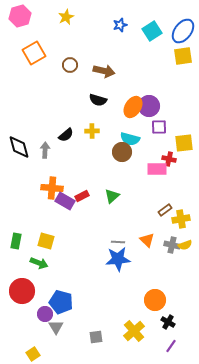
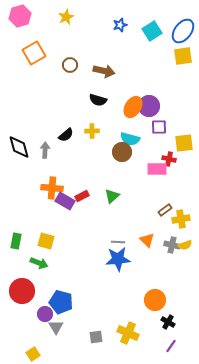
yellow cross at (134, 331): moved 6 px left, 2 px down; rotated 25 degrees counterclockwise
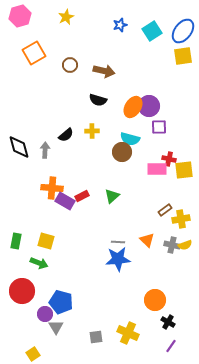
yellow square at (184, 143): moved 27 px down
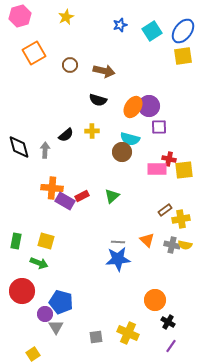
yellow semicircle at (185, 245): rotated 32 degrees clockwise
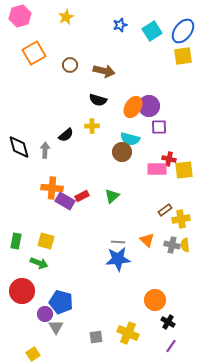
yellow cross at (92, 131): moved 5 px up
yellow semicircle at (185, 245): rotated 72 degrees clockwise
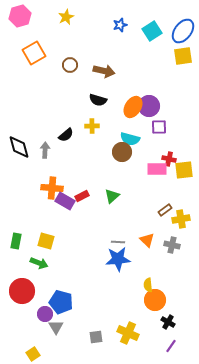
yellow semicircle at (185, 245): moved 37 px left, 40 px down
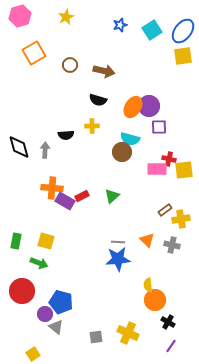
cyan square at (152, 31): moved 1 px up
black semicircle at (66, 135): rotated 35 degrees clockwise
gray triangle at (56, 327): rotated 21 degrees counterclockwise
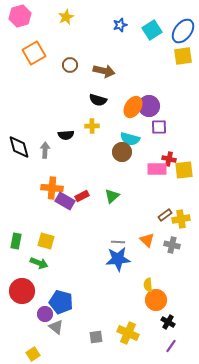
brown rectangle at (165, 210): moved 5 px down
orange circle at (155, 300): moved 1 px right
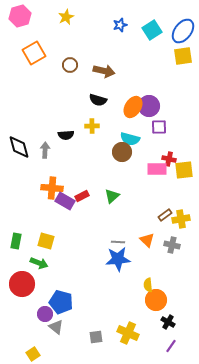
red circle at (22, 291): moved 7 px up
